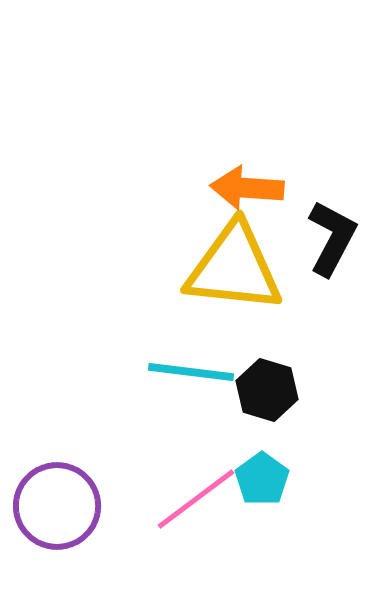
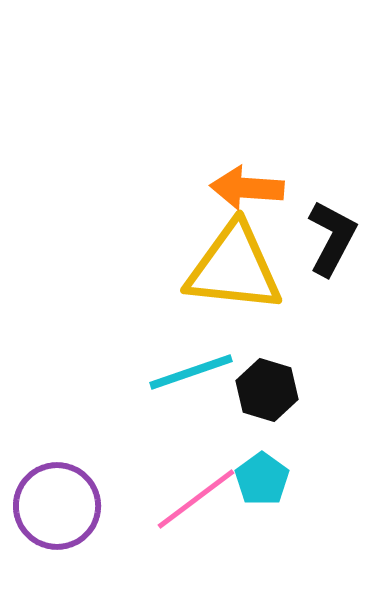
cyan line: rotated 26 degrees counterclockwise
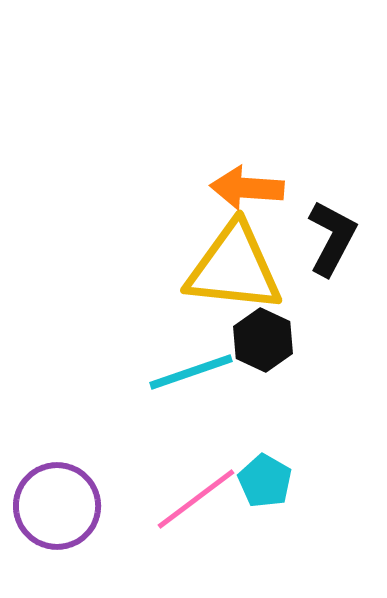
black hexagon: moved 4 px left, 50 px up; rotated 8 degrees clockwise
cyan pentagon: moved 3 px right, 2 px down; rotated 6 degrees counterclockwise
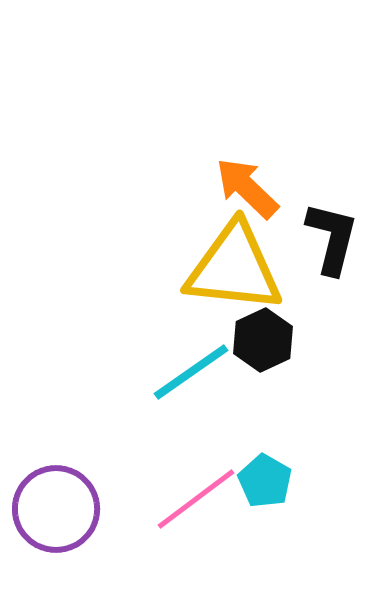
orange arrow: rotated 40 degrees clockwise
black L-shape: rotated 14 degrees counterclockwise
black hexagon: rotated 10 degrees clockwise
cyan line: rotated 16 degrees counterclockwise
purple circle: moved 1 px left, 3 px down
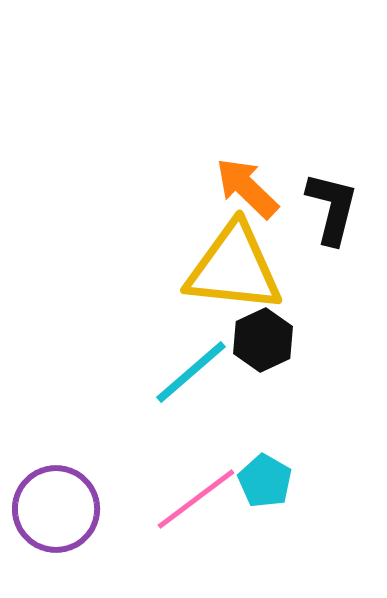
black L-shape: moved 30 px up
cyan line: rotated 6 degrees counterclockwise
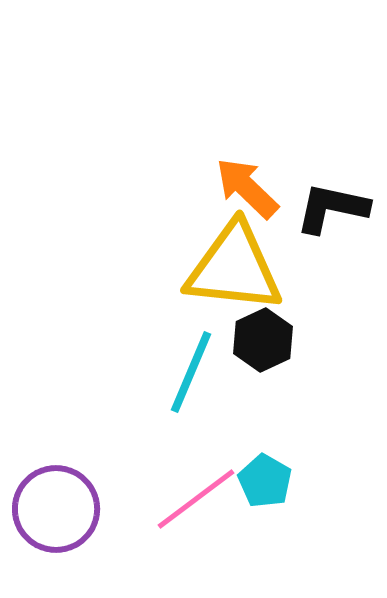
black L-shape: rotated 92 degrees counterclockwise
cyan line: rotated 26 degrees counterclockwise
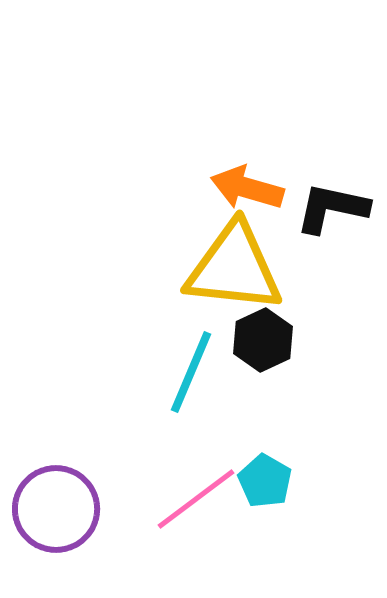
orange arrow: rotated 28 degrees counterclockwise
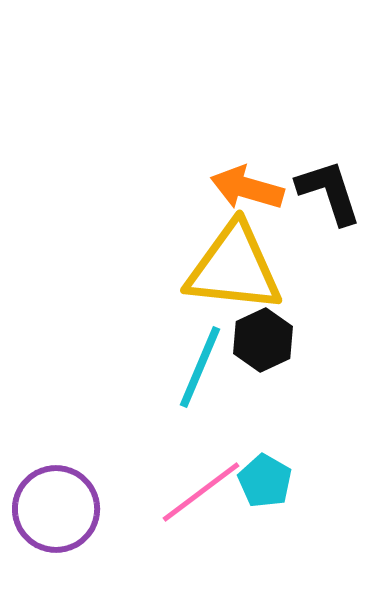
black L-shape: moved 3 px left, 16 px up; rotated 60 degrees clockwise
cyan line: moved 9 px right, 5 px up
pink line: moved 5 px right, 7 px up
